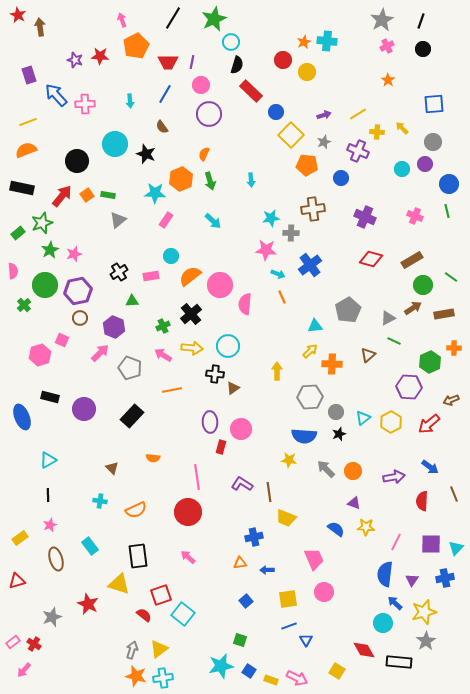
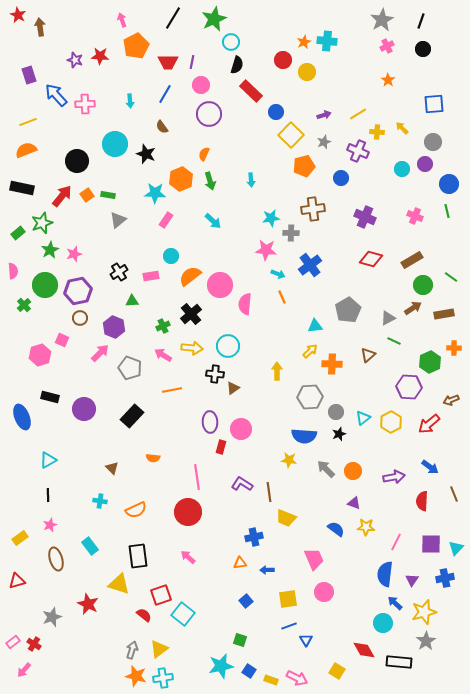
orange pentagon at (307, 165): moved 3 px left, 1 px down; rotated 20 degrees counterclockwise
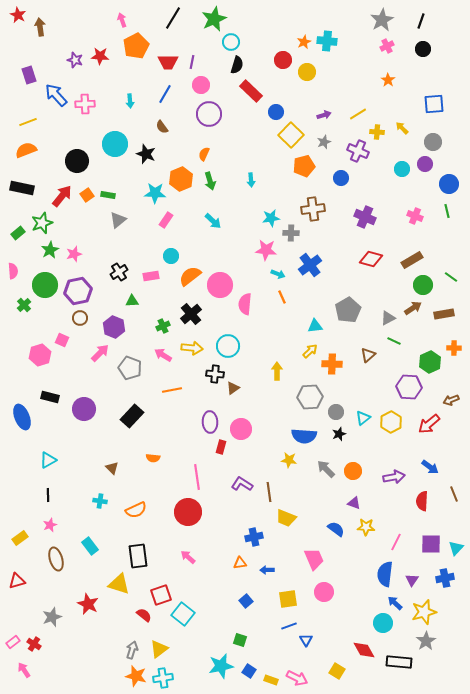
pink arrow at (24, 670): rotated 105 degrees clockwise
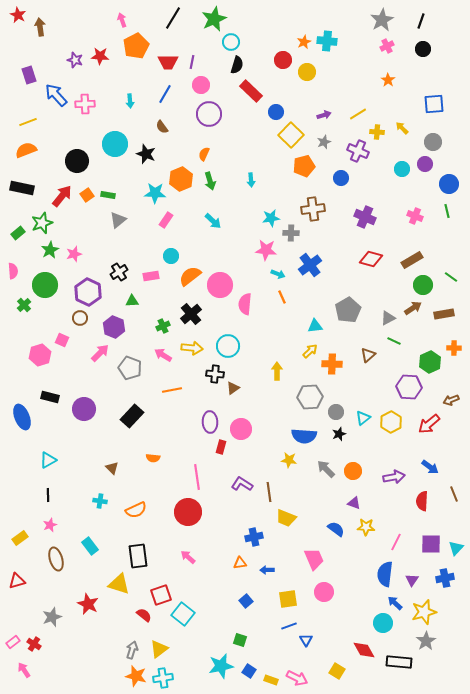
purple hexagon at (78, 291): moved 10 px right, 1 px down; rotated 24 degrees counterclockwise
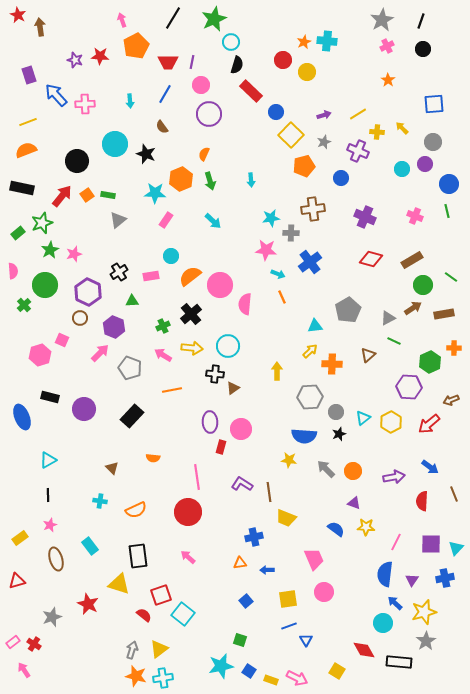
blue cross at (310, 265): moved 3 px up
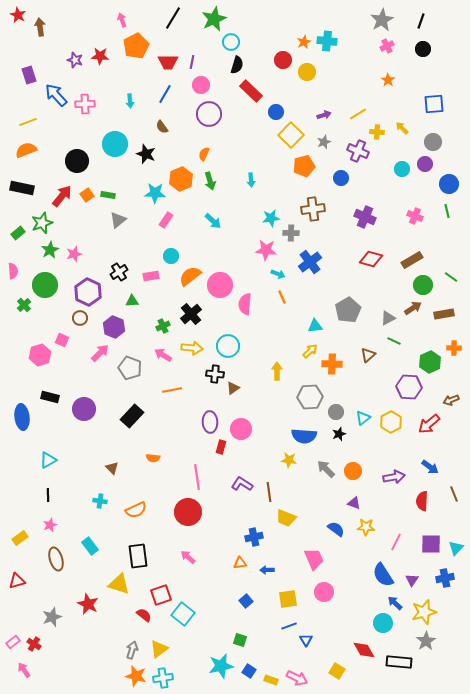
blue ellipse at (22, 417): rotated 15 degrees clockwise
blue semicircle at (385, 574): moved 2 px left, 1 px down; rotated 40 degrees counterclockwise
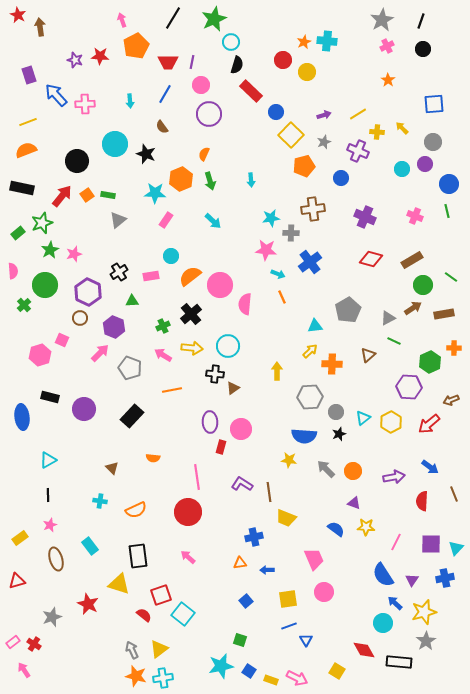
gray arrow at (132, 650): rotated 42 degrees counterclockwise
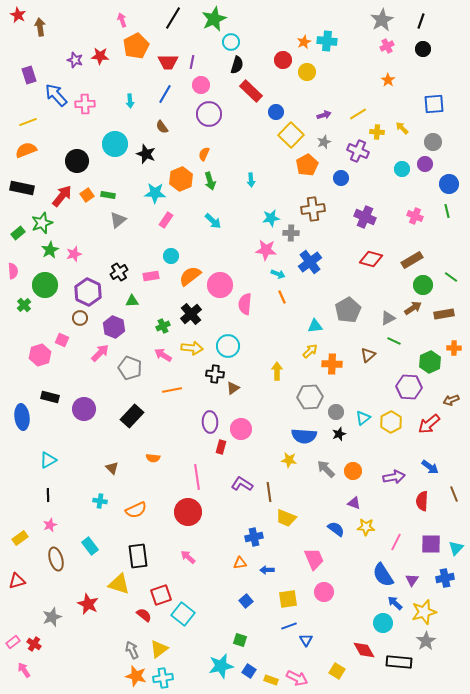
orange pentagon at (304, 166): moved 3 px right, 1 px up; rotated 15 degrees counterclockwise
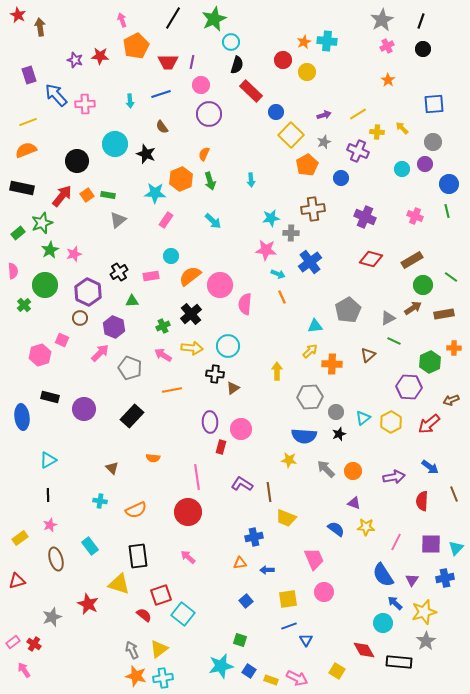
blue line at (165, 94): moved 4 px left; rotated 42 degrees clockwise
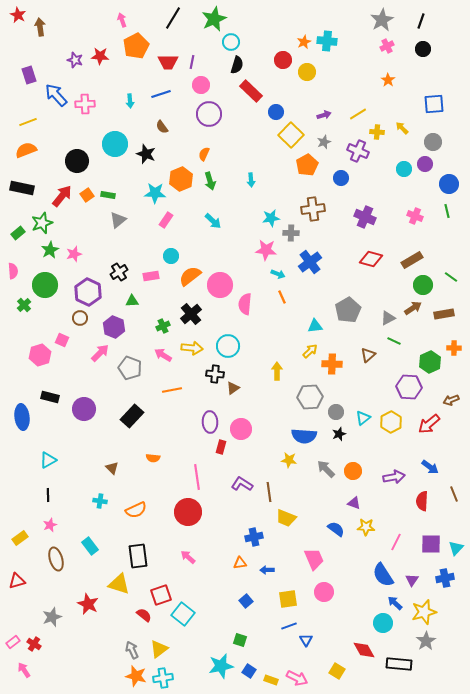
cyan circle at (402, 169): moved 2 px right
black rectangle at (399, 662): moved 2 px down
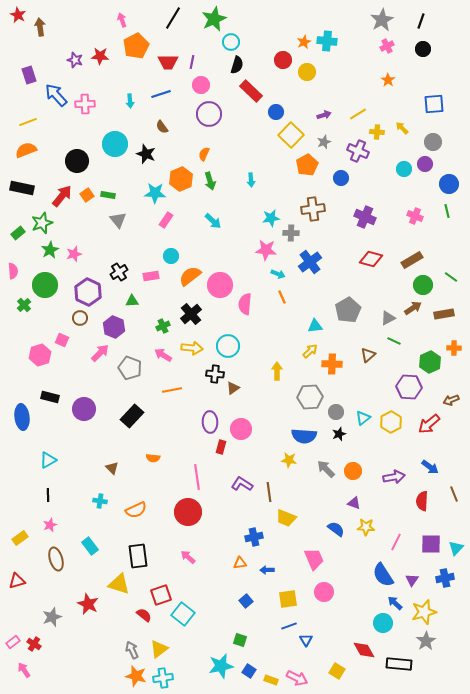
gray triangle at (118, 220): rotated 30 degrees counterclockwise
